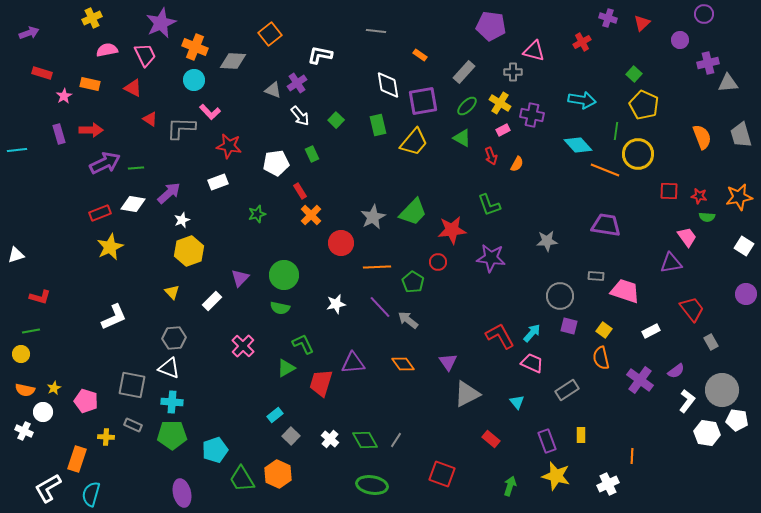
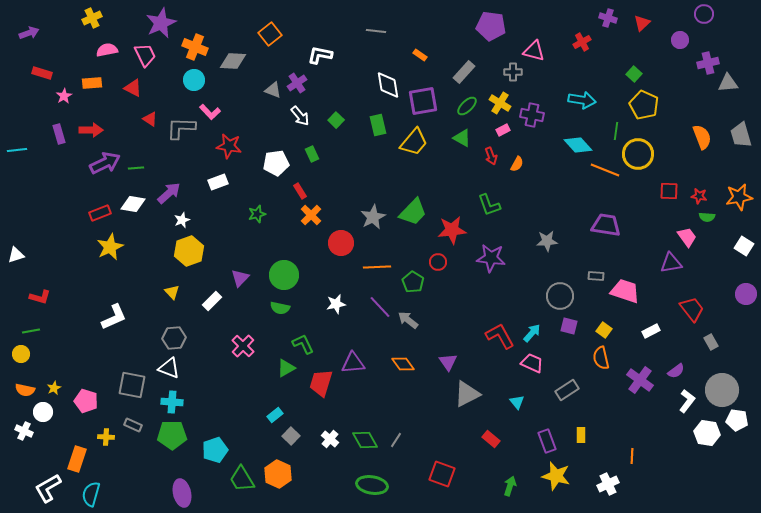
orange rectangle at (90, 84): moved 2 px right, 1 px up; rotated 18 degrees counterclockwise
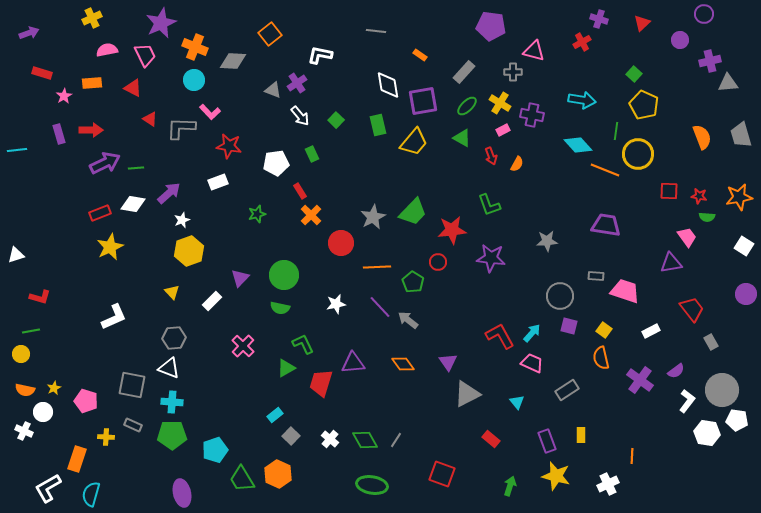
purple cross at (608, 18): moved 9 px left, 1 px down
purple cross at (708, 63): moved 2 px right, 2 px up
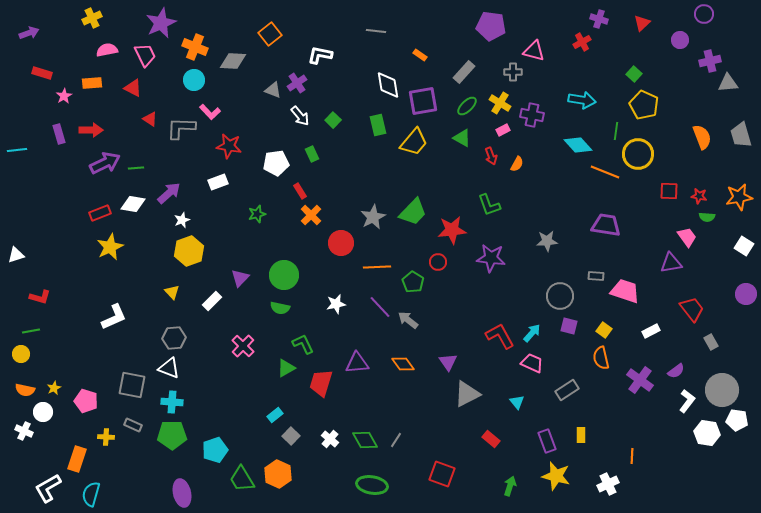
green square at (336, 120): moved 3 px left
orange line at (605, 170): moved 2 px down
purple triangle at (353, 363): moved 4 px right
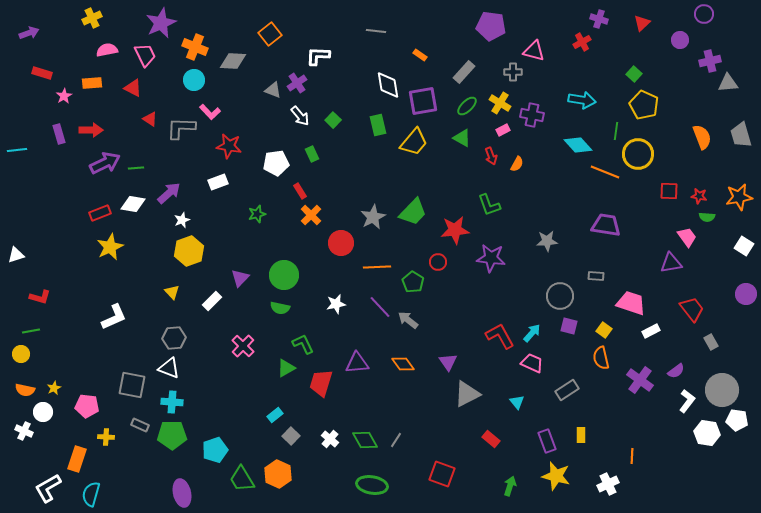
white L-shape at (320, 55): moved 2 px left, 1 px down; rotated 10 degrees counterclockwise
red star at (452, 230): moved 3 px right
pink trapezoid at (625, 291): moved 6 px right, 12 px down
pink pentagon at (86, 401): moved 1 px right, 5 px down; rotated 10 degrees counterclockwise
gray rectangle at (133, 425): moved 7 px right
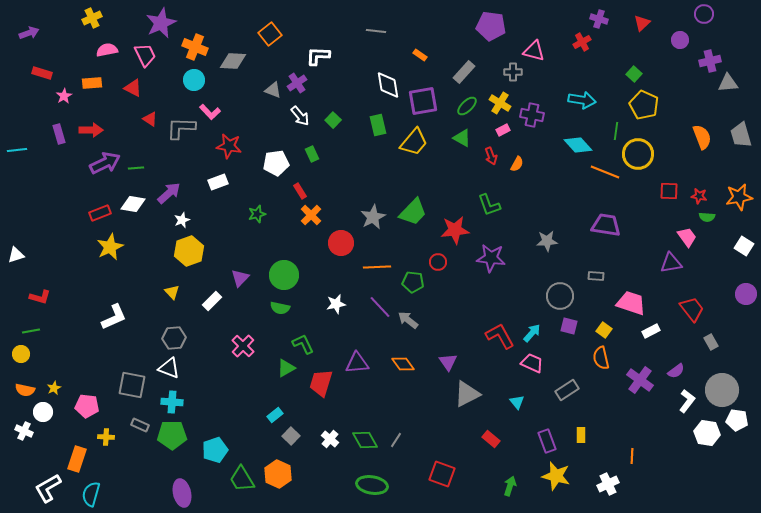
green pentagon at (413, 282): rotated 25 degrees counterclockwise
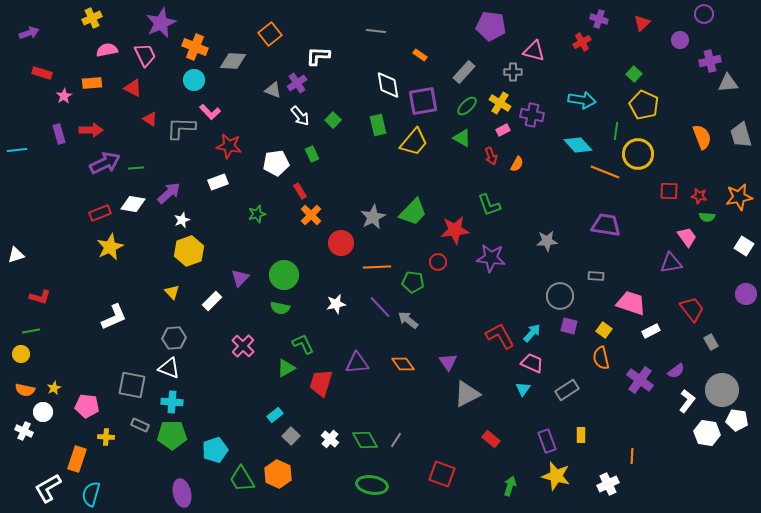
cyan triangle at (517, 402): moved 6 px right, 13 px up; rotated 14 degrees clockwise
